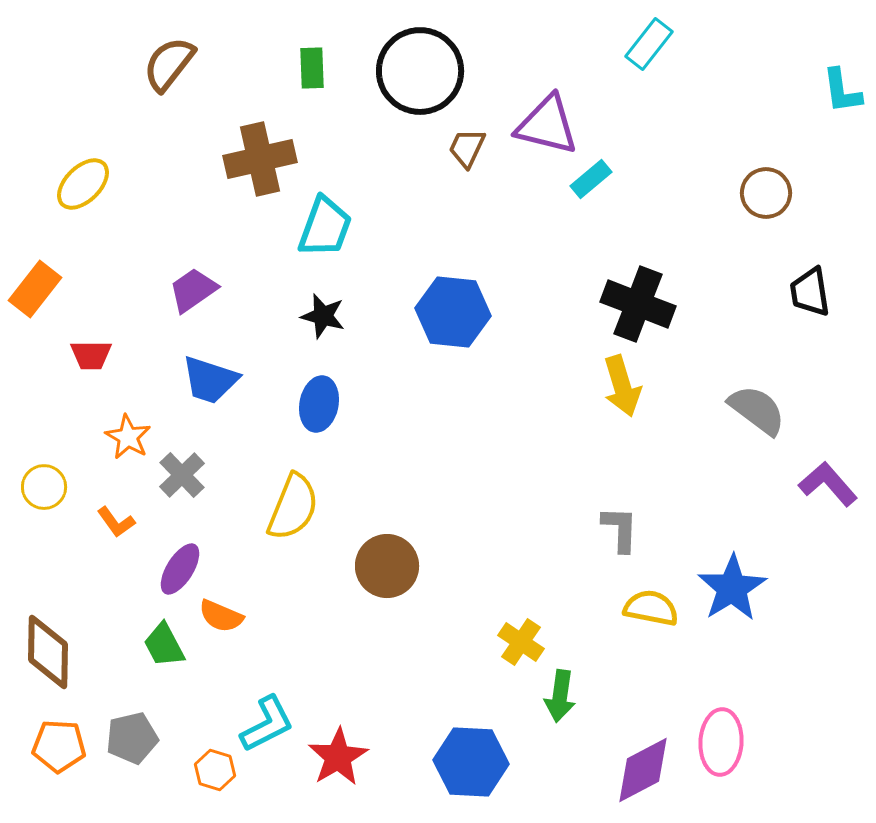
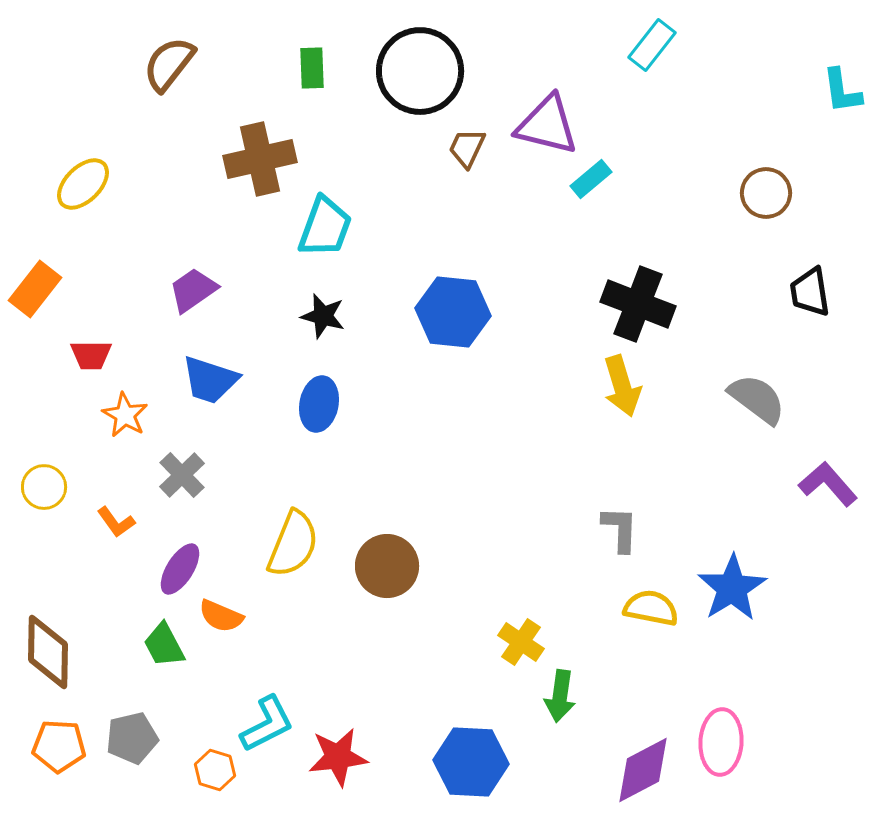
cyan rectangle at (649, 44): moved 3 px right, 1 px down
gray semicircle at (757, 410): moved 11 px up
orange star at (128, 437): moved 3 px left, 22 px up
yellow semicircle at (293, 507): moved 37 px down
red star at (338, 757): rotated 24 degrees clockwise
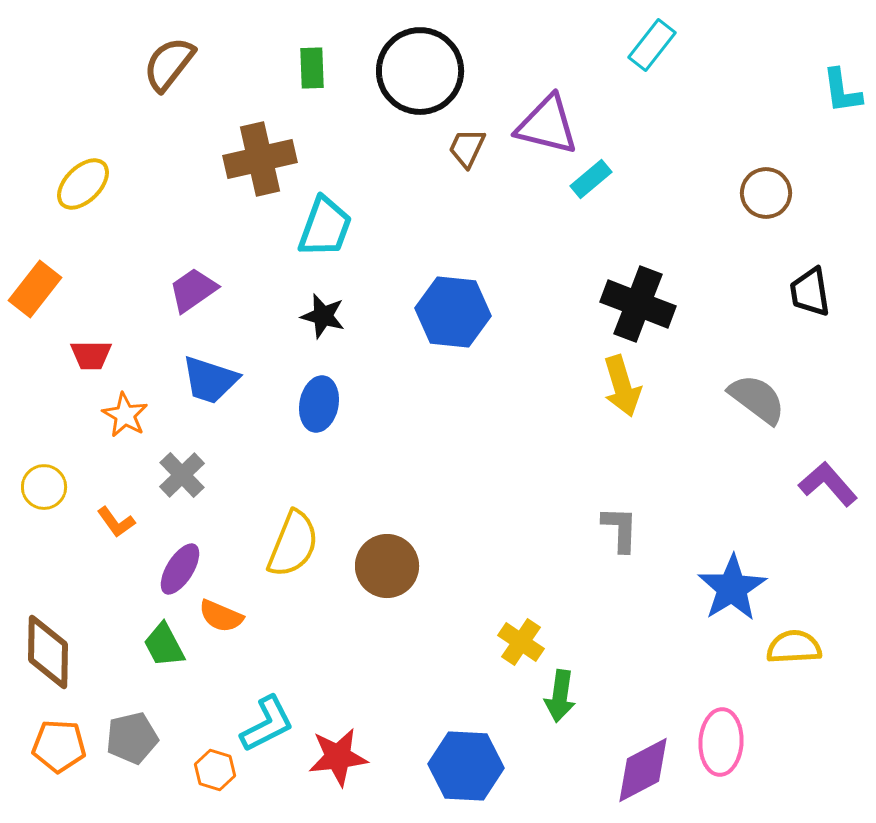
yellow semicircle at (651, 608): moved 143 px right, 39 px down; rotated 14 degrees counterclockwise
blue hexagon at (471, 762): moved 5 px left, 4 px down
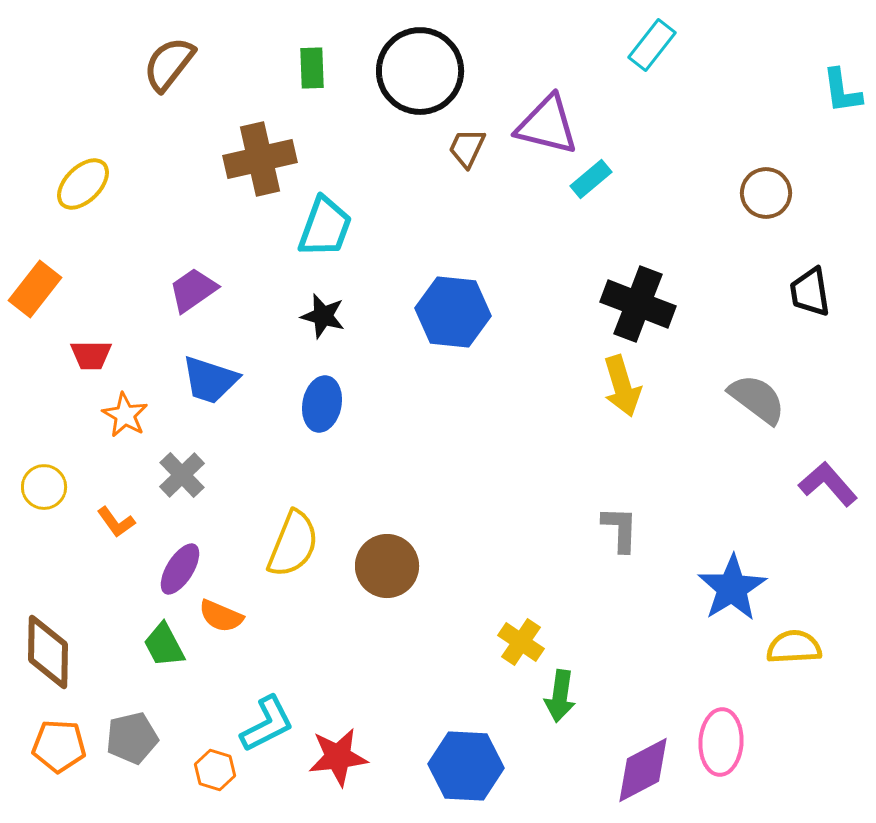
blue ellipse at (319, 404): moved 3 px right
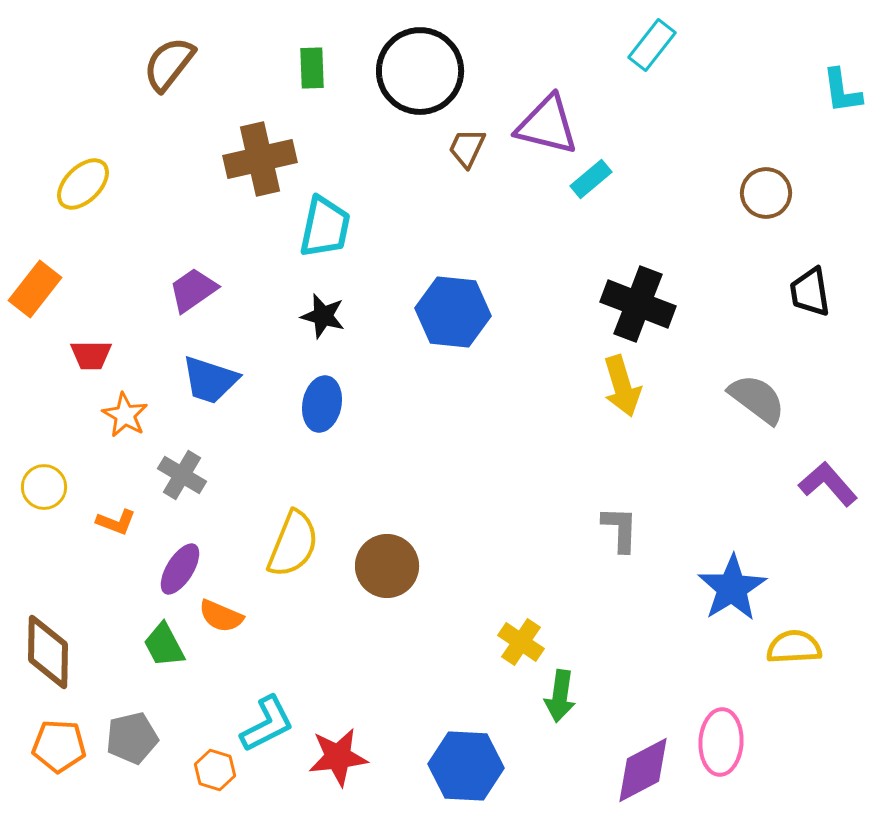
cyan trapezoid at (325, 227): rotated 8 degrees counterclockwise
gray cross at (182, 475): rotated 15 degrees counterclockwise
orange L-shape at (116, 522): rotated 33 degrees counterclockwise
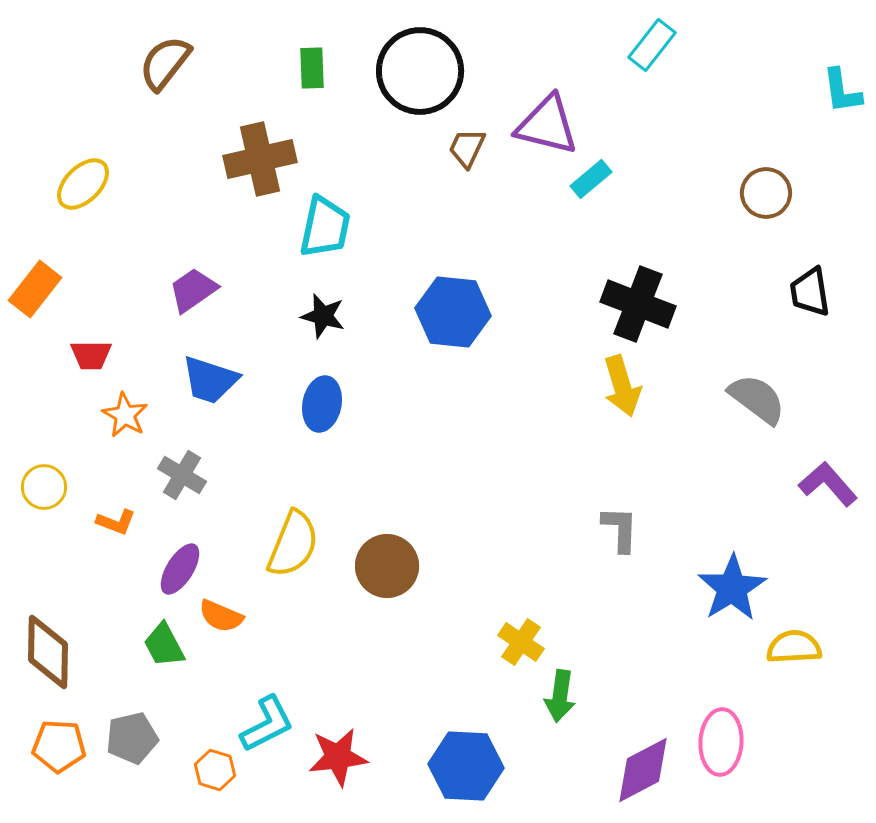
brown semicircle at (169, 64): moved 4 px left, 1 px up
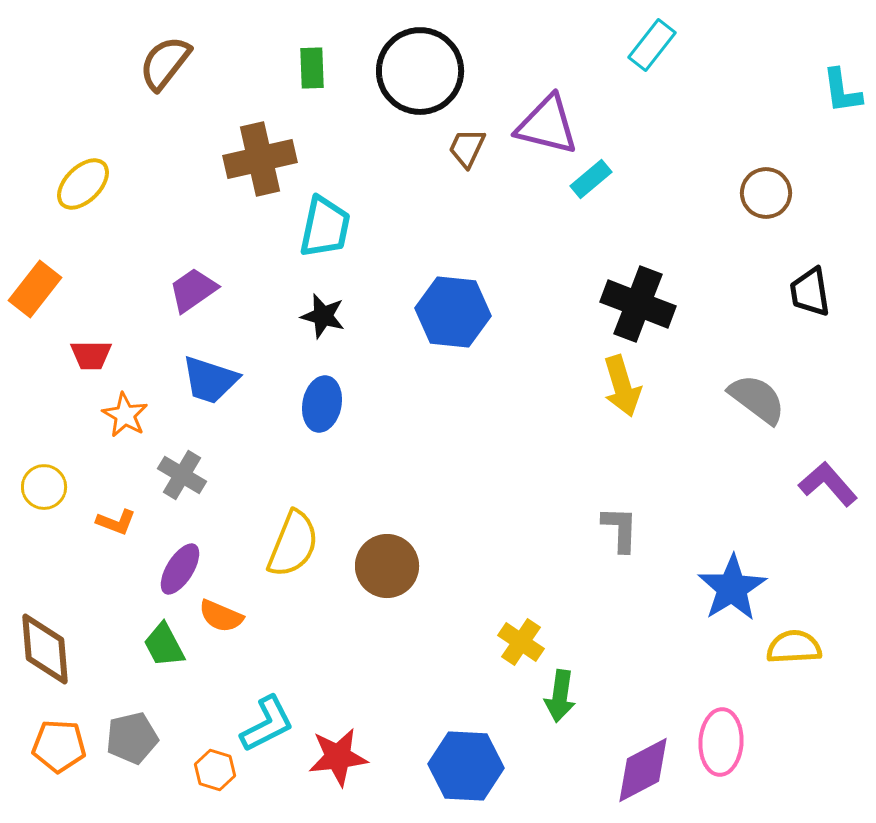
brown diamond at (48, 652): moved 3 px left, 3 px up; rotated 6 degrees counterclockwise
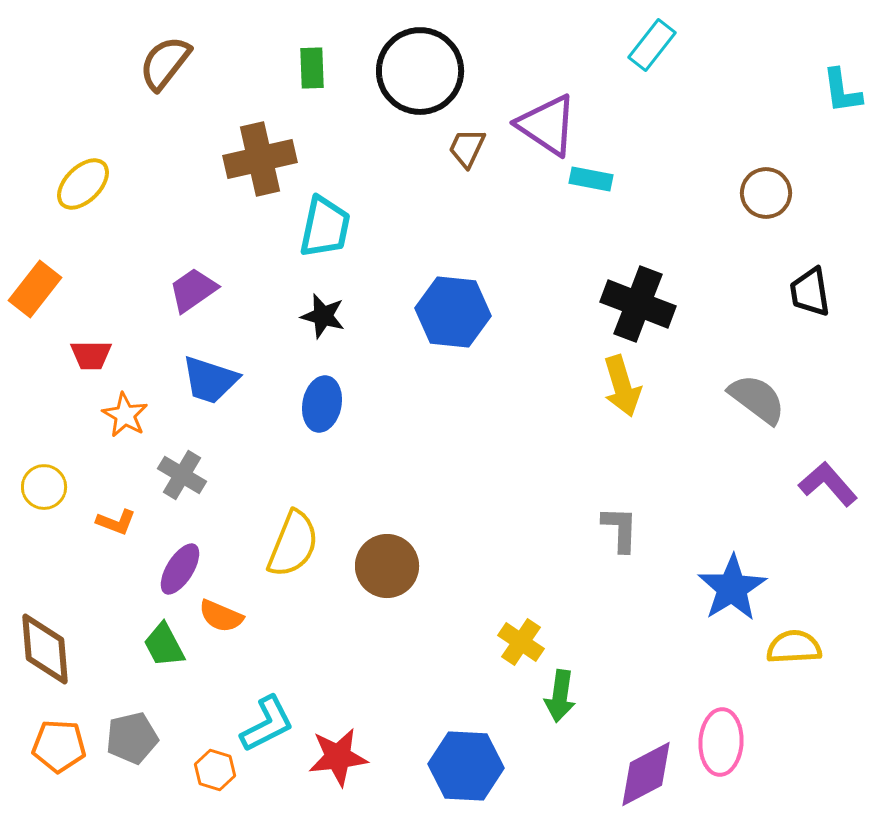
purple triangle at (547, 125): rotated 20 degrees clockwise
cyan rectangle at (591, 179): rotated 51 degrees clockwise
purple diamond at (643, 770): moved 3 px right, 4 px down
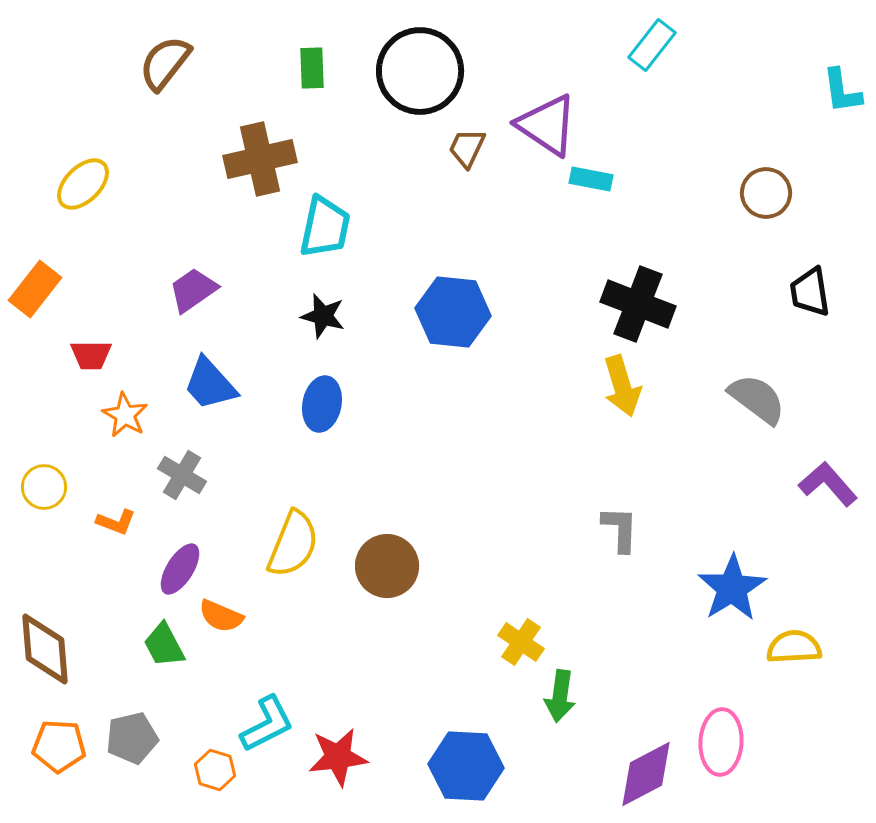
blue trapezoid at (210, 380): moved 4 px down; rotated 30 degrees clockwise
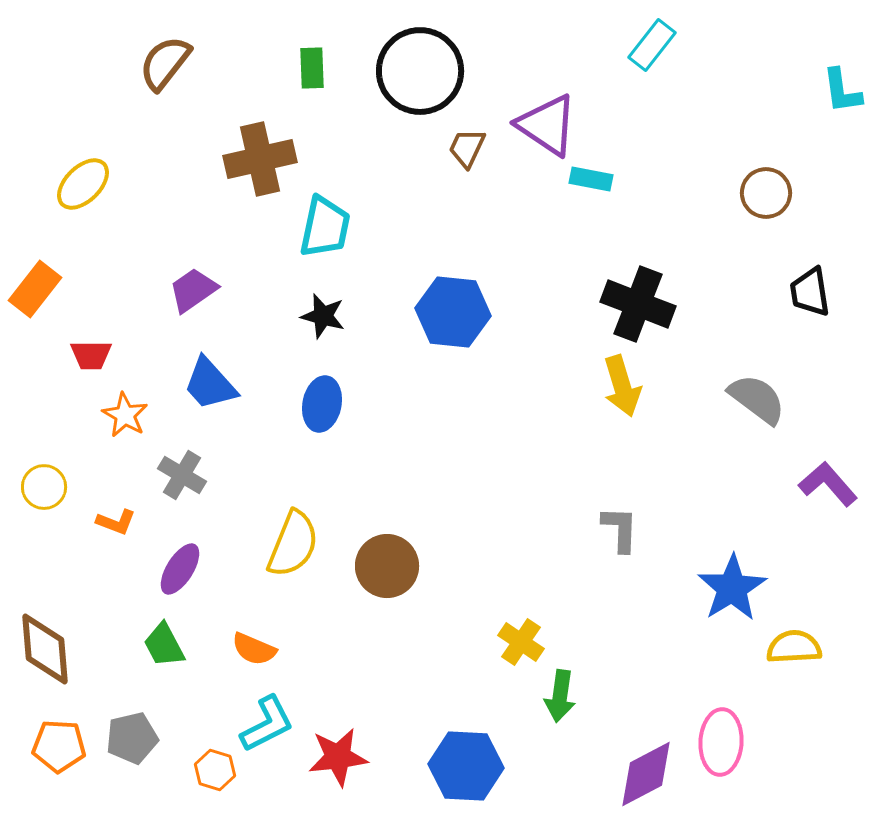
orange semicircle at (221, 616): moved 33 px right, 33 px down
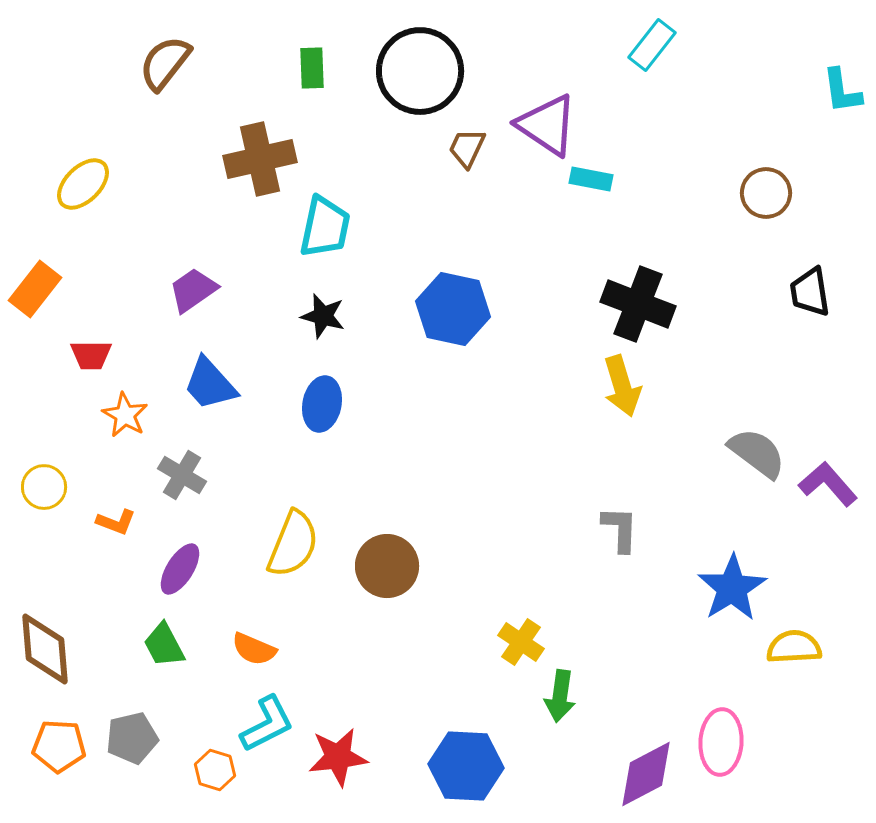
blue hexagon at (453, 312): moved 3 px up; rotated 6 degrees clockwise
gray semicircle at (757, 399): moved 54 px down
